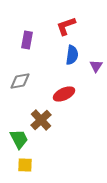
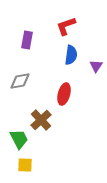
blue semicircle: moved 1 px left
red ellipse: rotated 50 degrees counterclockwise
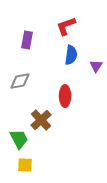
red ellipse: moved 1 px right, 2 px down; rotated 15 degrees counterclockwise
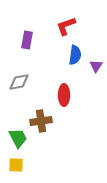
blue semicircle: moved 4 px right
gray diamond: moved 1 px left, 1 px down
red ellipse: moved 1 px left, 1 px up
brown cross: moved 1 px down; rotated 35 degrees clockwise
green trapezoid: moved 1 px left, 1 px up
yellow square: moved 9 px left
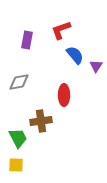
red L-shape: moved 5 px left, 4 px down
blue semicircle: rotated 48 degrees counterclockwise
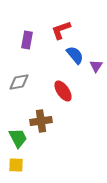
red ellipse: moved 1 px left, 4 px up; rotated 35 degrees counterclockwise
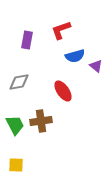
blue semicircle: moved 1 px down; rotated 114 degrees clockwise
purple triangle: rotated 24 degrees counterclockwise
green trapezoid: moved 3 px left, 13 px up
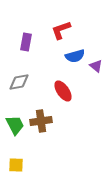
purple rectangle: moved 1 px left, 2 px down
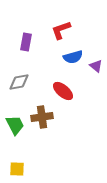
blue semicircle: moved 2 px left, 1 px down
red ellipse: rotated 15 degrees counterclockwise
brown cross: moved 1 px right, 4 px up
yellow square: moved 1 px right, 4 px down
